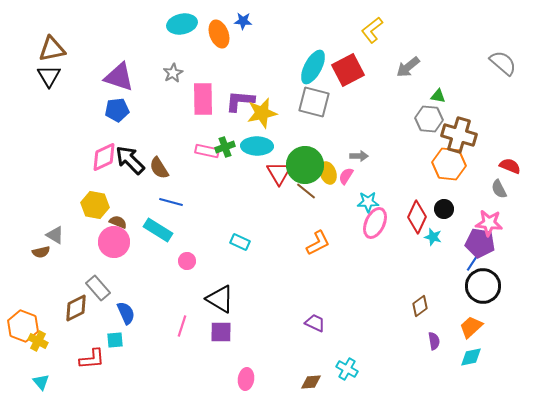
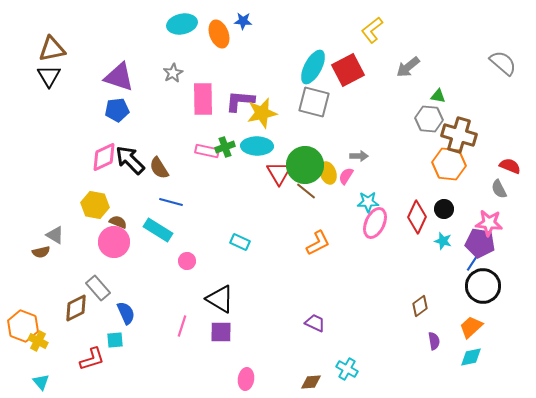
cyan star at (433, 237): moved 10 px right, 4 px down
red L-shape at (92, 359): rotated 12 degrees counterclockwise
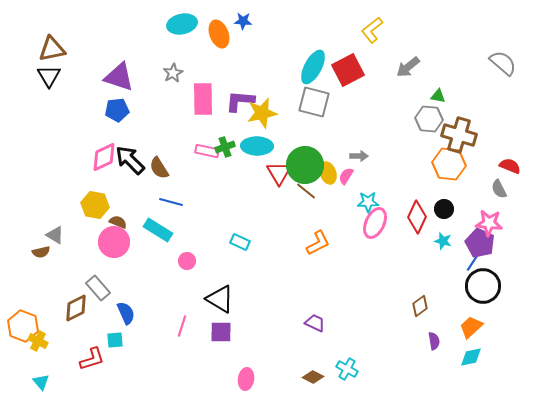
purple pentagon at (480, 243): rotated 16 degrees clockwise
brown diamond at (311, 382): moved 2 px right, 5 px up; rotated 30 degrees clockwise
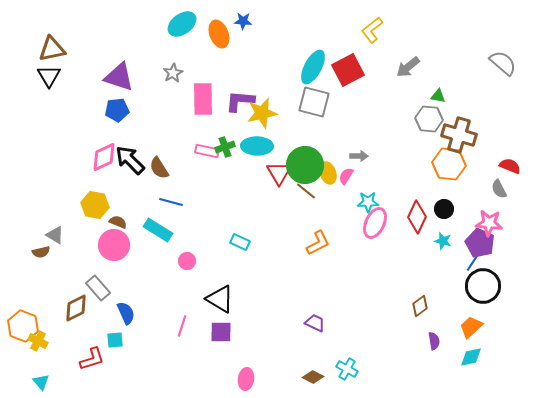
cyan ellipse at (182, 24): rotated 24 degrees counterclockwise
pink circle at (114, 242): moved 3 px down
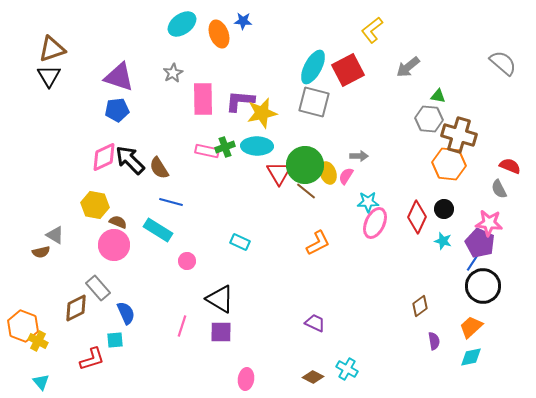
brown triangle at (52, 49): rotated 8 degrees counterclockwise
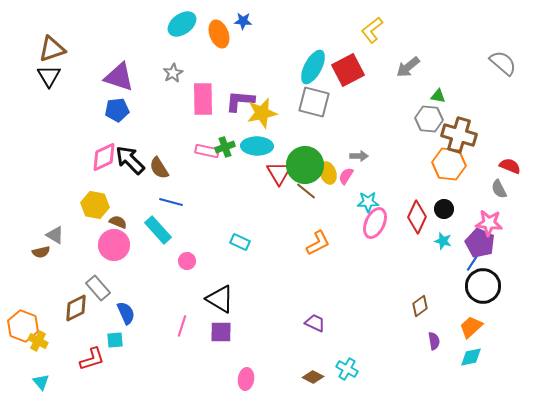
cyan rectangle at (158, 230): rotated 16 degrees clockwise
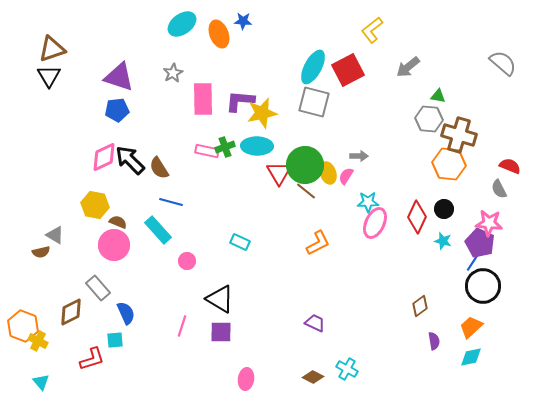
brown diamond at (76, 308): moved 5 px left, 4 px down
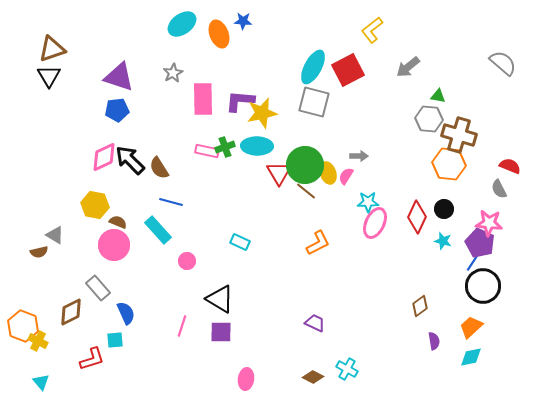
brown semicircle at (41, 252): moved 2 px left
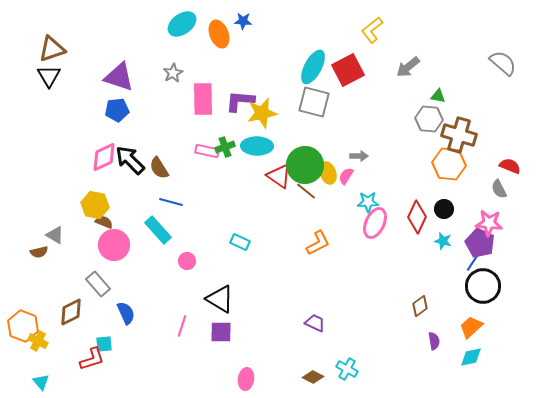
red triangle at (279, 173): moved 3 px down; rotated 24 degrees counterclockwise
brown semicircle at (118, 222): moved 14 px left
gray rectangle at (98, 288): moved 4 px up
cyan square at (115, 340): moved 11 px left, 4 px down
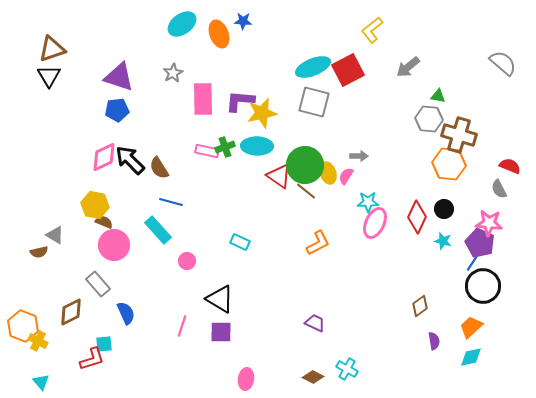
cyan ellipse at (313, 67): rotated 40 degrees clockwise
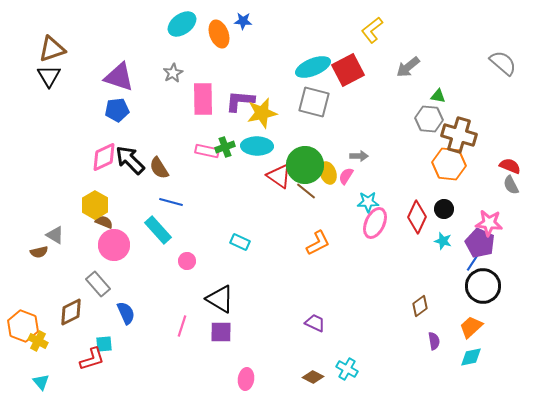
gray semicircle at (499, 189): moved 12 px right, 4 px up
yellow hexagon at (95, 205): rotated 20 degrees clockwise
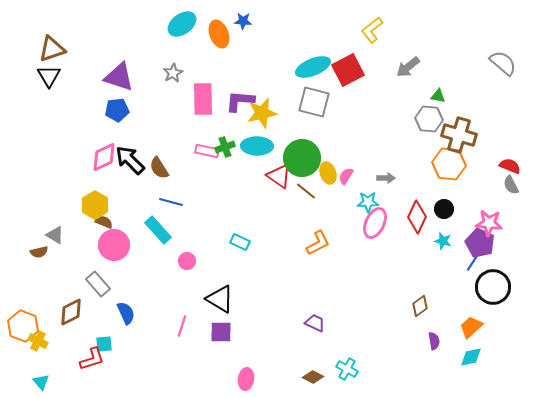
gray arrow at (359, 156): moved 27 px right, 22 px down
green circle at (305, 165): moved 3 px left, 7 px up
black circle at (483, 286): moved 10 px right, 1 px down
